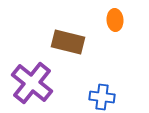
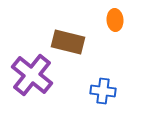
purple cross: moved 8 px up
blue cross: moved 1 px right, 6 px up
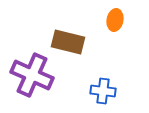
orange ellipse: rotated 15 degrees clockwise
purple cross: rotated 15 degrees counterclockwise
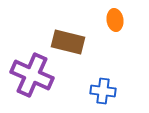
orange ellipse: rotated 20 degrees counterclockwise
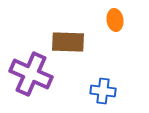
brown rectangle: rotated 12 degrees counterclockwise
purple cross: moved 1 px left, 1 px up
